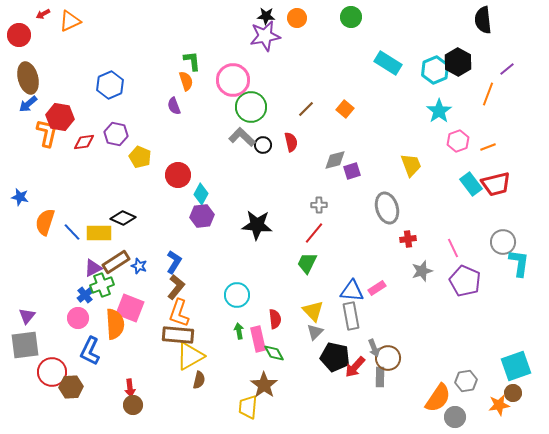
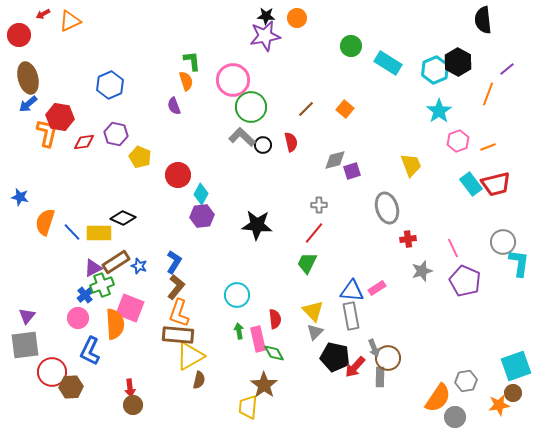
green circle at (351, 17): moved 29 px down
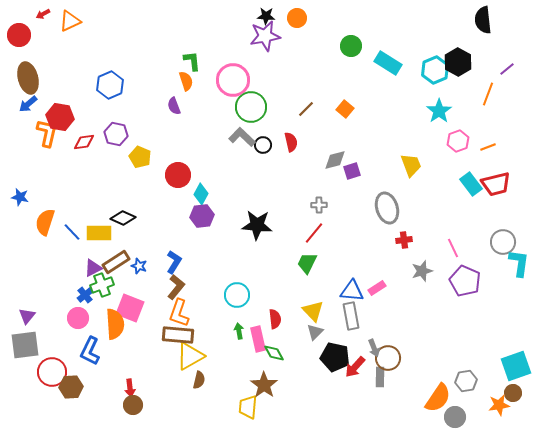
red cross at (408, 239): moved 4 px left, 1 px down
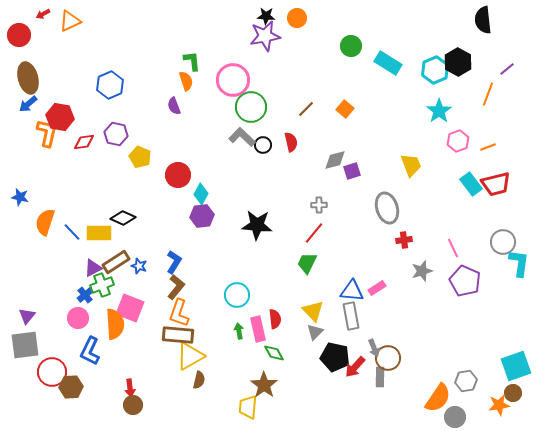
pink rectangle at (258, 339): moved 10 px up
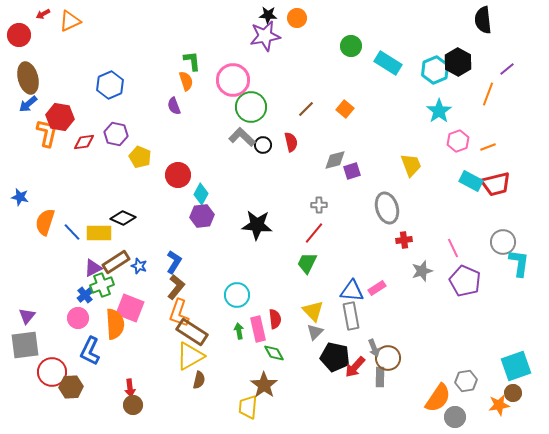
black star at (266, 16): moved 2 px right, 1 px up
cyan rectangle at (471, 184): moved 3 px up; rotated 25 degrees counterclockwise
brown rectangle at (178, 335): moved 14 px right, 3 px up; rotated 28 degrees clockwise
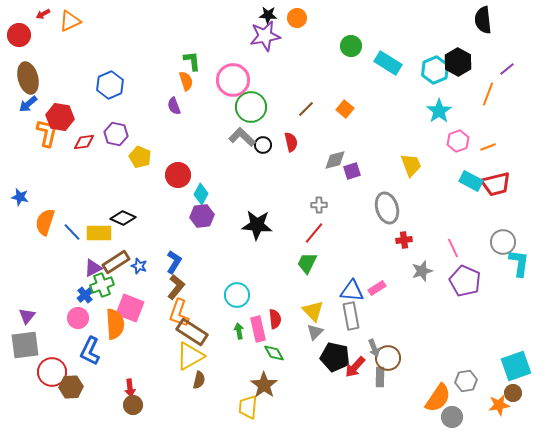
gray circle at (455, 417): moved 3 px left
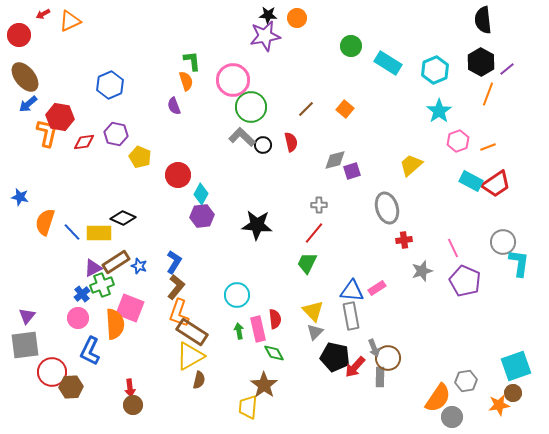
black hexagon at (458, 62): moved 23 px right
brown ellipse at (28, 78): moved 3 px left, 1 px up; rotated 24 degrees counterclockwise
yellow trapezoid at (411, 165): rotated 110 degrees counterclockwise
red trapezoid at (496, 184): rotated 20 degrees counterclockwise
blue cross at (85, 295): moved 3 px left, 1 px up
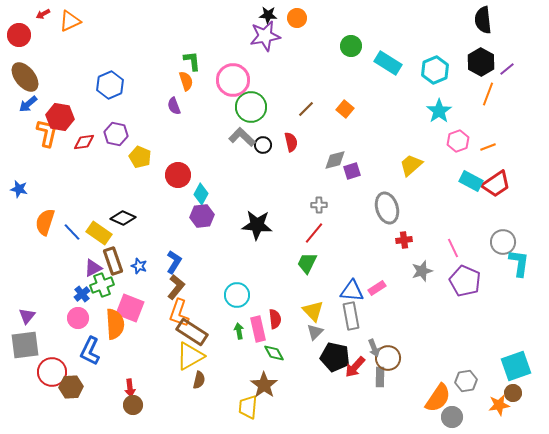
blue star at (20, 197): moved 1 px left, 8 px up
yellow rectangle at (99, 233): rotated 35 degrees clockwise
brown rectangle at (116, 262): moved 3 px left, 1 px up; rotated 76 degrees counterclockwise
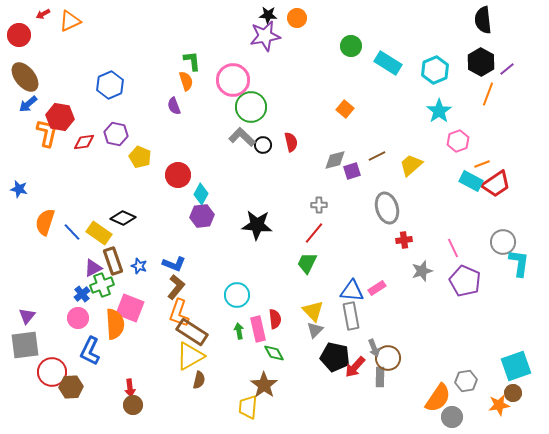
brown line at (306, 109): moved 71 px right, 47 px down; rotated 18 degrees clockwise
orange line at (488, 147): moved 6 px left, 17 px down
blue L-shape at (174, 262): moved 2 px down; rotated 80 degrees clockwise
gray triangle at (315, 332): moved 2 px up
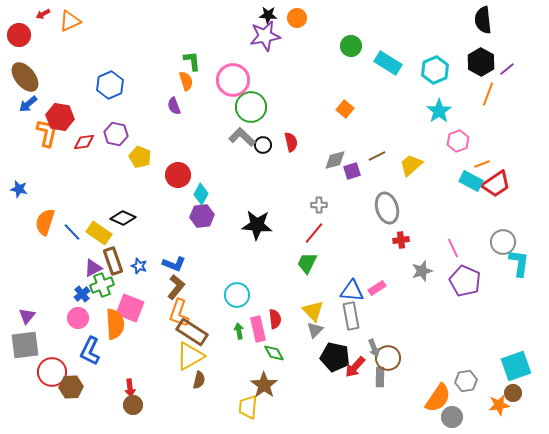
red cross at (404, 240): moved 3 px left
